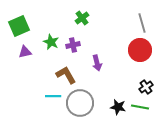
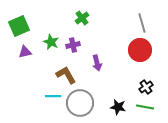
green line: moved 5 px right
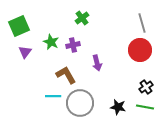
purple triangle: rotated 40 degrees counterclockwise
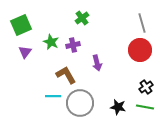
green square: moved 2 px right, 1 px up
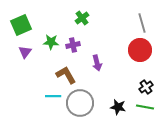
green star: rotated 21 degrees counterclockwise
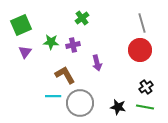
brown L-shape: moved 1 px left
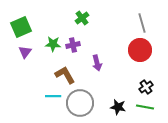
green square: moved 2 px down
green star: moved 2 px right, 2 px down
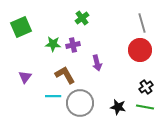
purple triangle: moved 25 px down
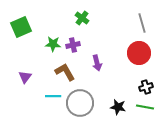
green cross: rotated 16 degrees counterclockwise
red circle: moved 1 px left, 3 px down
brown L-shape: moved 3 px up
black cross: rotated 16 degrees clockwise
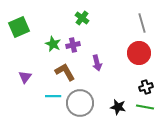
green square: moved 2 px left
green star: rotated 21 degrees clockwise
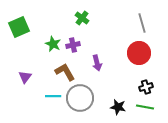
gray circle: moved 5 px up
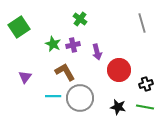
green cross: moved 2 px left, 1 px down
green square: rotated 10 degrees counterclockwise
red circle: moved 20 px left, 17 px down
purple arrow: moved 11 px up
black cross: moved 3 px up
